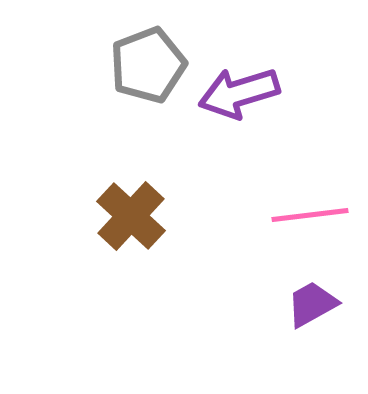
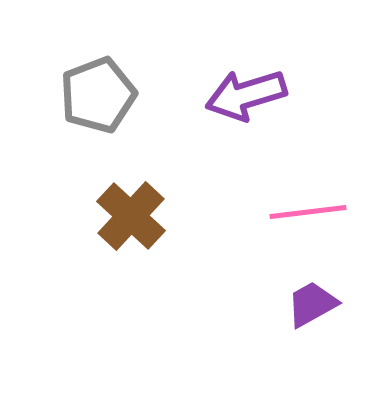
gray pentagon: moved 50 px left, 30 px down
purple arrow: moved 7 px right, 2 px down
pink line: moved 2 px left, 3 px up
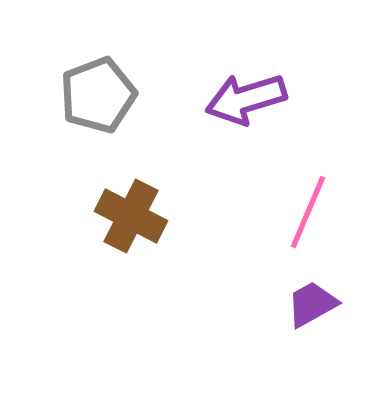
purple arrow: moved 4 px down
pink line: rotated 60 degrees counterclockwise
brown cross: rotated 16 degrees counterclockwise
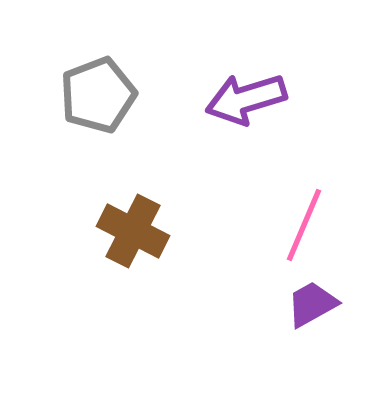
pink line: moved 4 px left, 13 px down
brown cross: moved 2 px right, 15 px down
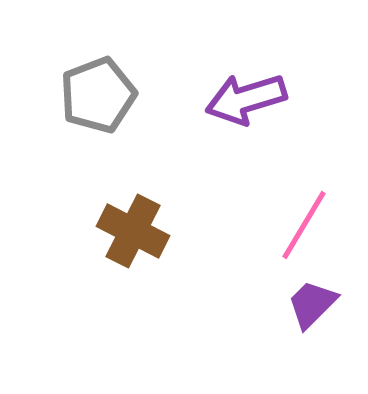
pink line: rotated 8 degrees clockwise
purple trapezoid: rotated 16 degrees counterclockwise
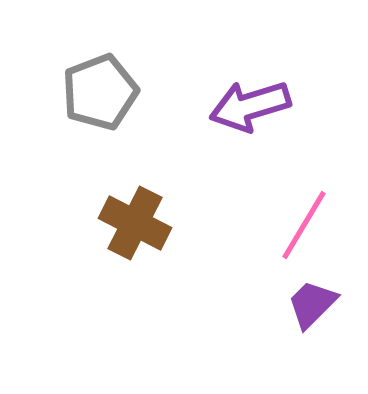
gray pentagon: moved 2 px right, 3 px up
purple arrow: moved 4 px right, 7 px down
brown cross: moved 2 px right, 8 px up
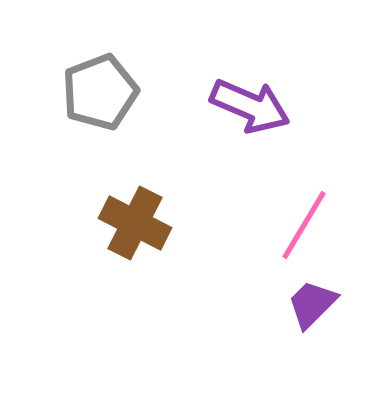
purple arrow: rotated 140 degrees counterclockwise
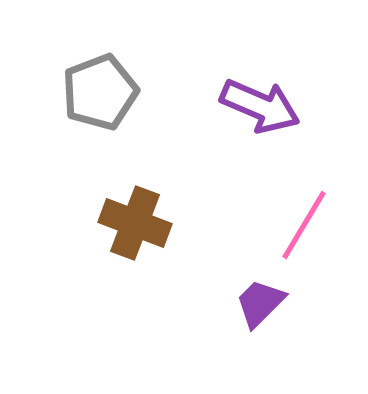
purple arrow: moved 10 px right
brown cross: rotated 6 degrees counterclockwise
purple trapezoid: moved 52 px left, 1 px up
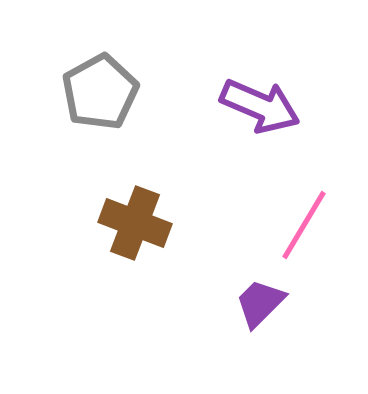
gray pentagon: rotated 8 degrees counterclockwise
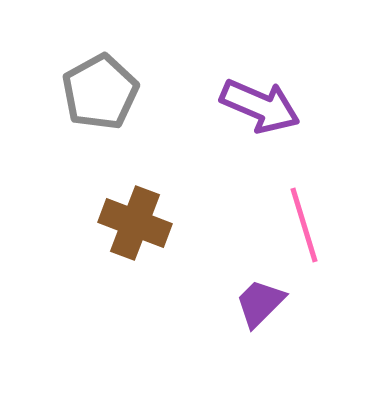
pink line: rotated 48 degrees counterclockwise
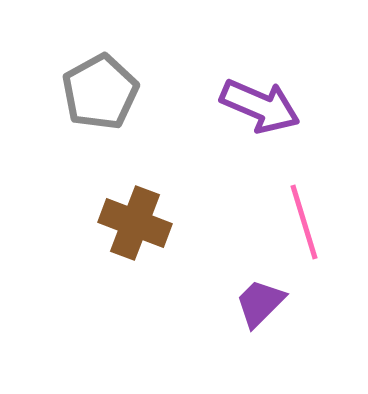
pink line: moved 3 px up
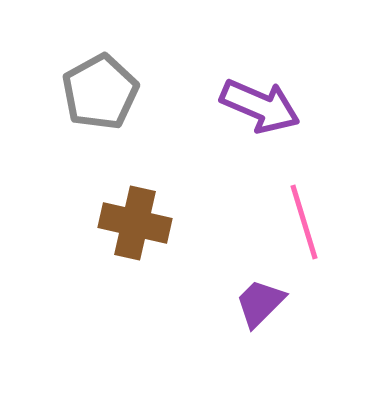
brown cross: rotated 8 degrees counterclockwise
